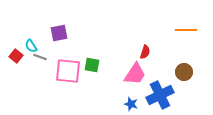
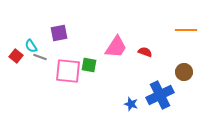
red semicircle: rotated 88 degrees counterclockwise
green square: moved 3 px left
pink trapezoid: moved 19 px left, 27 px up
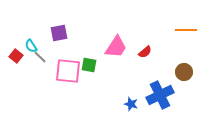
red semicircle: rotated 120 degrees clockwise
gray line: rotated 24 degrees clockwise
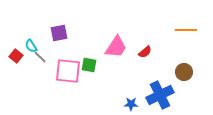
blue star: rotated 16 degrees counterclockwise
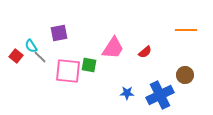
pink trapezoid: moved 3 px left, 1 px down
brown circle: moved 1 px right, 3 px down
blue star: moved 4 px left, 11 px up
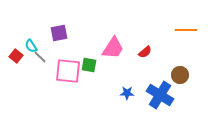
brown circle: moved 5 px left
blue cross: rotated 32 degrees counterclockwise
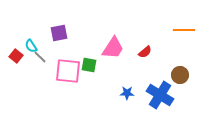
orange line: moved 2 px left
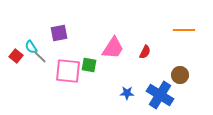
cyan semicircle: moved 1 px down
red semicircle: rotated 24 degrees counterclockwise
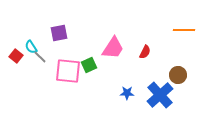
green square: rotated 35 degrees counterclockwise
brown circle: moved 2 px left
blue cross: rotated 16 degrees clockwise
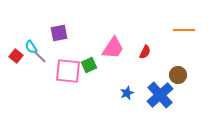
blue star: rotated 24 degrees counterclockwise
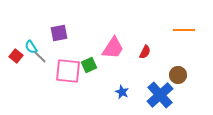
blue star: moved 5 px left, 1 px up; rotated 24 degrees counterclockwise
